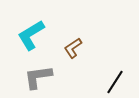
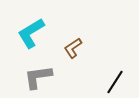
cyan L-shape: moved 2 px up
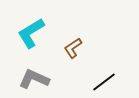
gray L-shape: moved 4 px left, 2 px down; rotated 32 degrees clockwise
black line: moved 11 px left; rotated 20 degrees clockwise
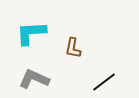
cyan L-shape: rotated 28 degrees clockwise
brown L-shape: rotated 45 degrees counterclockwise
